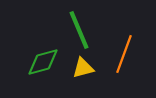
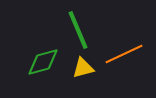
green line: moved 1 px left
orange line: rotated 45 degrees clockwise
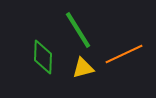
green line: rotated 9 degrees counterclockwise
green diamond: moved 5 px up; rotated 72 degrees counterclockwise
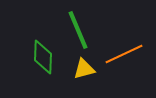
green line: rotated 9 degrees clockwise
yellow triangle: moved 1 px right, 1 px down
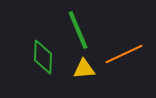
yellow triangle: rotated 10 degrees clockwise
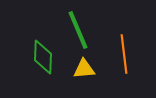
orange line: rotated 72 degrees counterclockwise
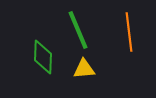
orange line: moved 5 px right, 22 px up
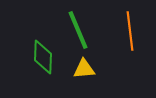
orange line: moved 1 px right, 1 px up
